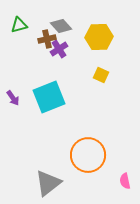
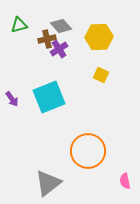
purple arrow: moved 1 px left, 1 px down
orange circle: moved 4 px up
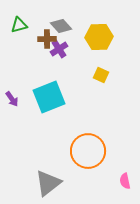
brown cross: rotated 12 degrees clockwise
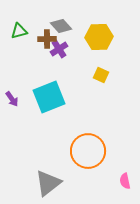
green triangle: moved 6 px down
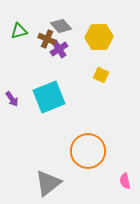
brown cross: rotated 24 degrees clockwise
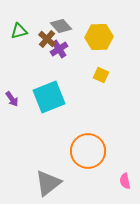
brown cross: rotated 18 degrees clockwise
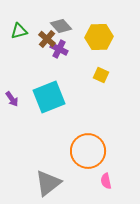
purple cross: rotated 30 degrees counterclockwise
pink semicircle: moved 19 px left
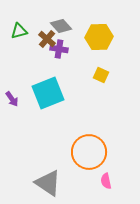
purple cross: rotated 18 degrees counterclockwise
cyan square: moved 1 px left, 4 px up
orange circle: moved 1 px right, 1 px down
gray triangle: rotated 48 degrees counterclockwise
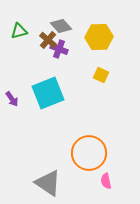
brown cross: moved 1 px right, 1 px down
purple cross: rotated 12 degrees clockwise
orange circle: moved 1 px down
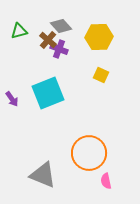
gray triangle: moved 5 px left, 8 px up; rotated 12 degrees counterclockwise
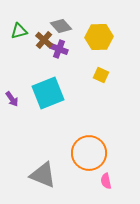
brown cross: moved 4 px left
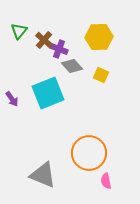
gray diamond: moved 11 px right, 40 px down
green triangle: rotated 36 degrees counterclockwise
